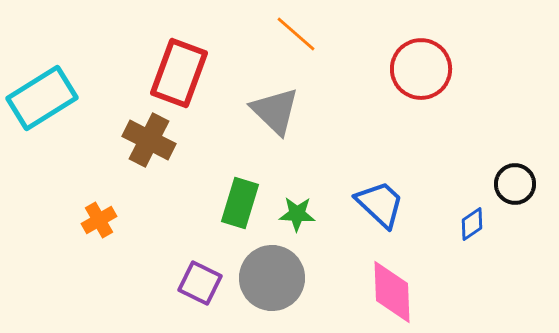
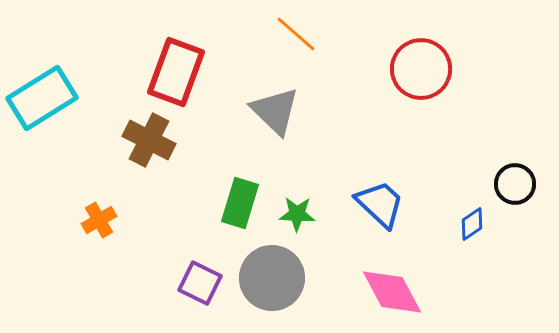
red rectangle: moved 3 px left, 1 px up
pink diamond: rotated 26 degrees counterclockwise
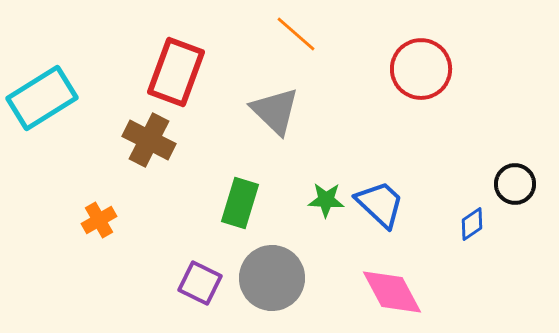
green star: moved 29 px right, 14 px up
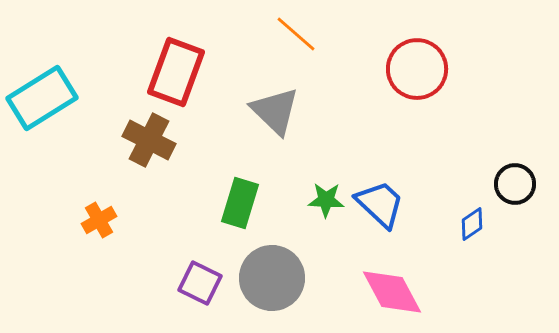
red circle: moved 4 px left
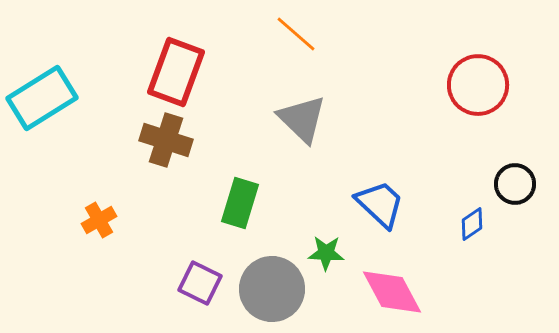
red circle: moved 61 px right, 16 px down
gray triangle: moved 27 px right, 8 px down
brown cross: moved 17 px right; rotated 9 degrees counterclockwise
green star: moved 53 px down
gray circle: moved 11 px down
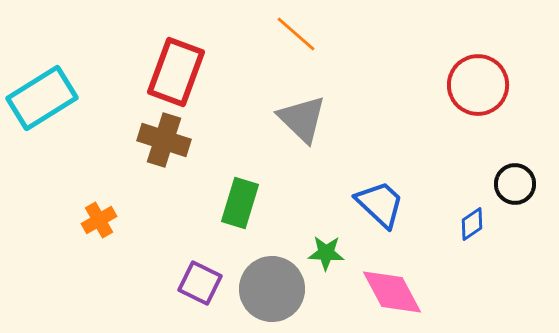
brown cross: moved 2 px left
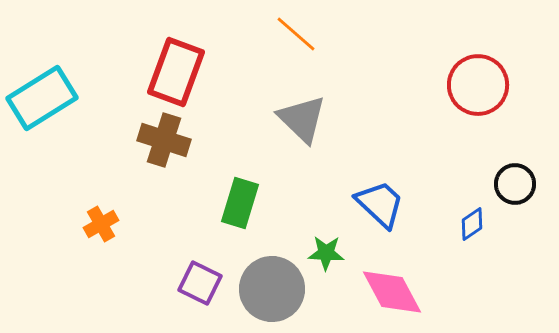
orange cross: moved 2 px right, 4 px down
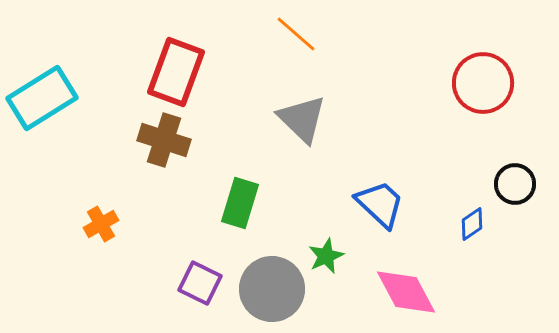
red circle: moved 5 px right, 2 px up
green star: moved 3 px down; rotated 27 degrees counterclockwise
pink diamond: moved 14 px right
